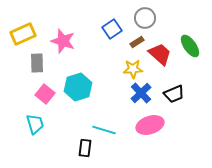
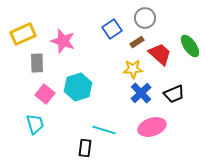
pink ellipse: moved 2 px right, 2 px down
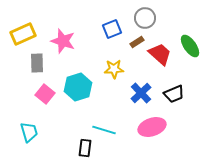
blue square: rotated 12 degrees clockwise
yellow star: moved 19 px left
cyan trapezoid: moved 6 px left, 8 px down
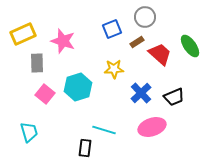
gray circle: moved 1 px up
black trapezoid: moved 3 px down
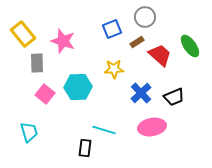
yellow rectangle: rotated 75 degrees clockwise
red trapezoid: moved 1 px down
cyan hexagon: rotated 16 degrees clockwise
pink ellipse: rotated 8 degrees clockwise
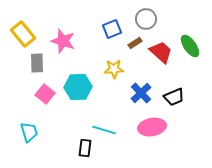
gray circle: moved 1 px right, 2 px down
brown rectangle: moved 2 px left, 1 px down
red trapezoid: moved 1 px right, 3 px up
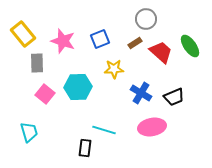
blue square: moved 12 px left, 10 px down
blue cross: rotated 15 degrees counterclockwise
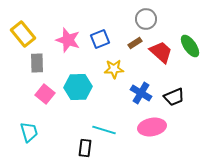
pink star: moved 5 px right, 1 px up
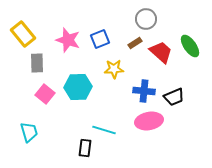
blue cross: moved 3 px right, 2 px up; rotated 25 degrees counterclockwise
pink ellipse: moved 3 px left, 6 px up
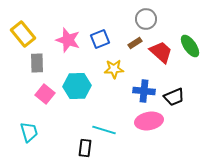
cyan hexagon: moved 1 px left, 1 px up
